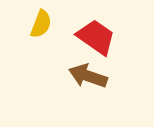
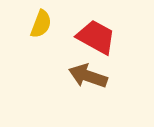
red trapezoid: rotated 6 degrees counterclockwise
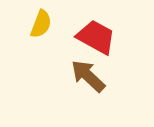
brown arrow: rotated 24 degrees clockwise
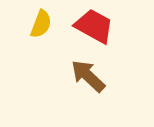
red trapezoid: moved 2 px left, 11 px up
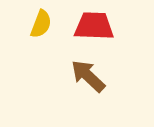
red trapezoid: rotated 27 degrees counterclockwise
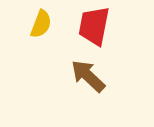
red trapezoid: rotated 81 degrees counterclockwise
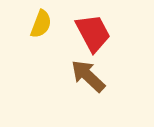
red trapezoid: moved 1 px left, 7 px down; rotated 141 degrees clockwise
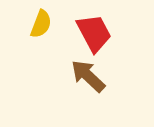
red trapezoid: moved 1 px right
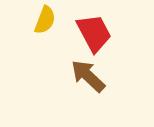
yellow semicircle: moved 4 px right, 4 px up
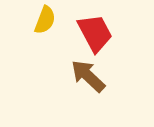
red trapezoid: moved 1 px right
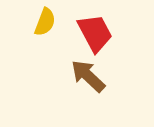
yellow semicircle: moved 2 px down
